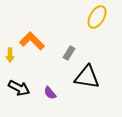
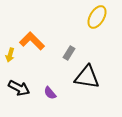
yellow arrow: rotated 16 degrees clockwise
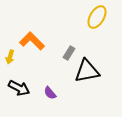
yellow arrow: moved 2 px down
black triangle: moved 6 px up; rotated 20 degrees counterclockwise
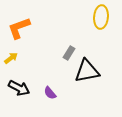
yellow ellipse: moved 4 px right; rotated 25 degrees counterclockwise
orange L-shape: moved 13 px left, 13 px up; rotated 65 degrees counterclockwise
yellow arrow: moved 1 px right, 1 px down; rotated 144 degrees counterclockwise
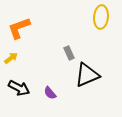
gray rectangle: rotated 56 degrees counterclockwise
black triangle: moved 4 px down; rotated 12 degrees counterclockwise
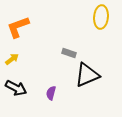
orange L-shape: moved 1 px left, 1 px up
gray rectangle: rotated 48 degrees counterclockwise
yellow arrow: moved 1 px right, 1 px down
black arrow: moved 3 px left
purple semicircle: moved 1 px right; rotated 56 degrees clockwise
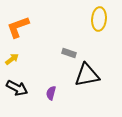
yellow ellipse: moved 2 px left, 2 px down
black triangle: rotated 12 degrees clockwise
black arrow: moved 1 px right
